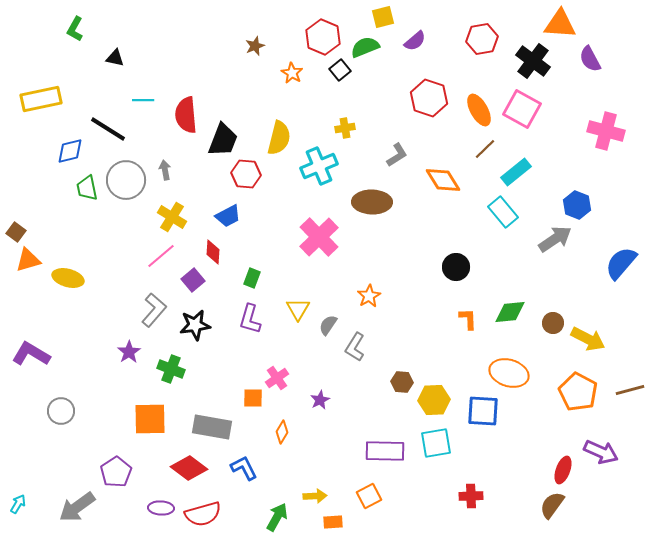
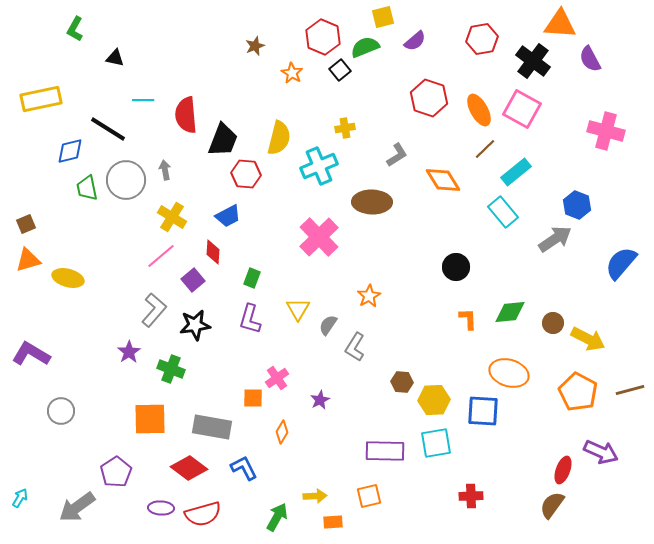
brown square at (16, 232): moved 10 px right, 8 px up; rotated 30 degrees clockwise
orange square at (369, 496): rotated 15 degrees clockwise
cyan arrow at (18, 504): moved 2 px right, 6 px up
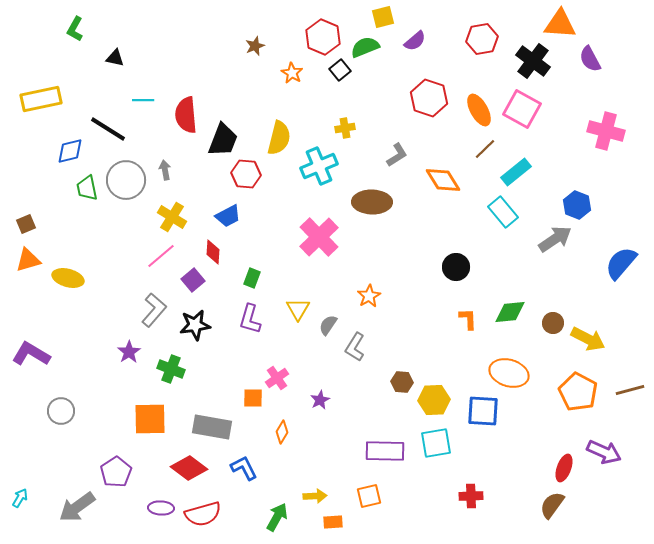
purple arrow at (601, 452): moved 3 px right
red ellipse at (563, 470): moved 1 px right, 2 px up
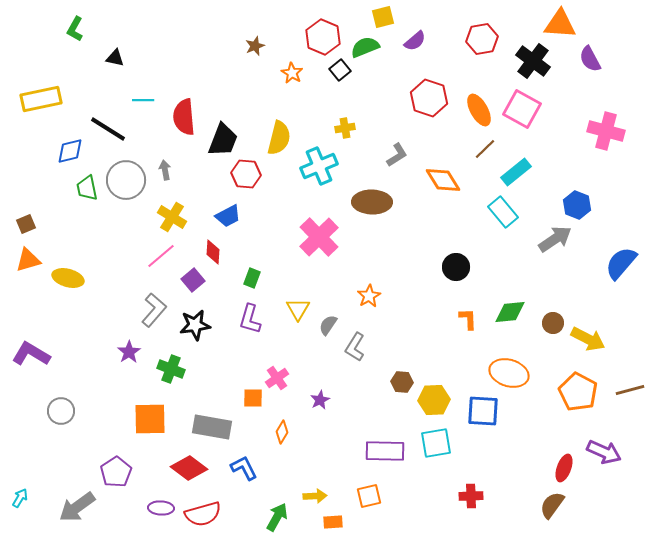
red semicircle at (186, 115): moved 2 px left, 2 px down
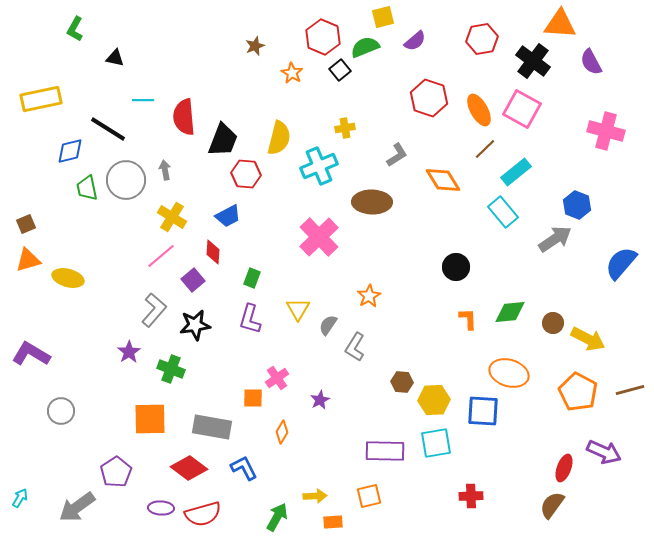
purple semicircle at (590, 59): moved 1 px right, 3 px down
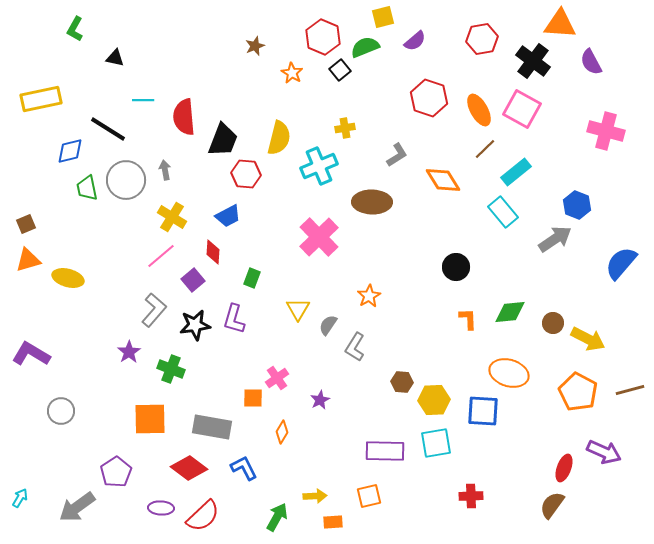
purple L-shape at (250, 319): moved 16 px left
red semicircle at (203, 514): moved 2 px down; rotated 27 degrees counterclockwise
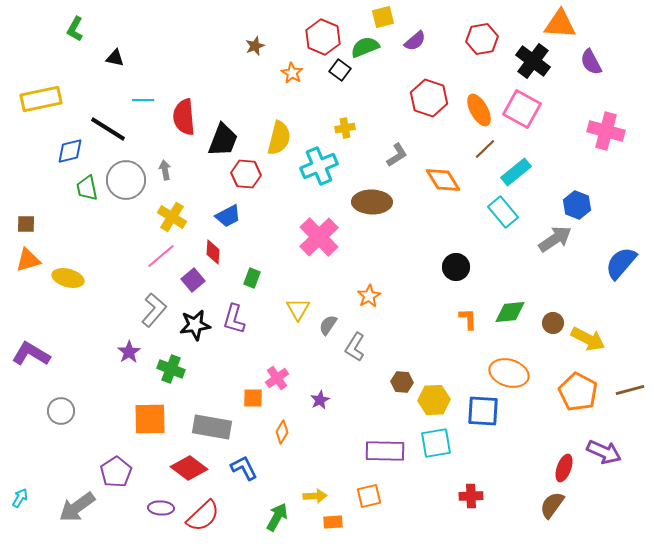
black square at (340, 70): rotated 15 degrees counterclockwise
brown square at (26, 224): rotated 24 degrees clockwise
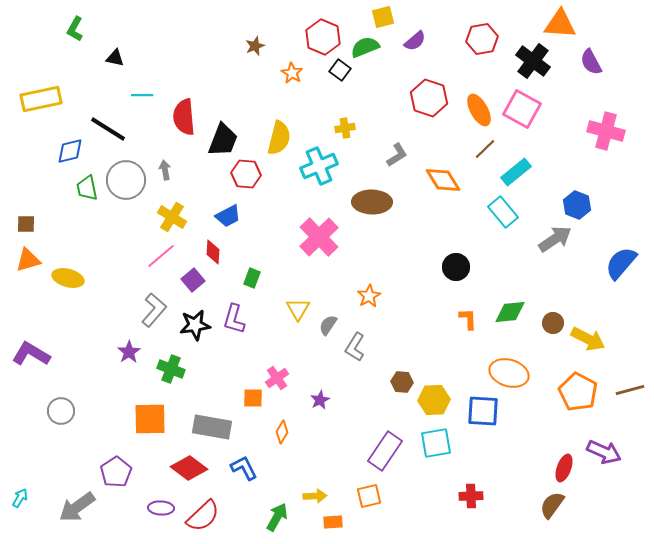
cyan line at (143, 100): moved 1 px left, 5 px up
purple rectangle at (385, 451): rotated 57 degrees counterclockwise
